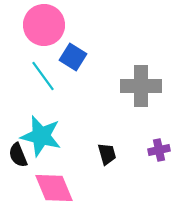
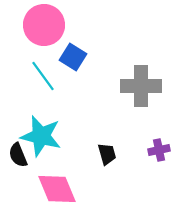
pink diamond: moved 3 px right, 1 px down
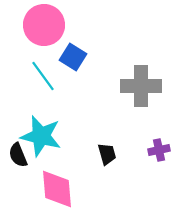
pink diamond: rotated 18 degrees clockwise
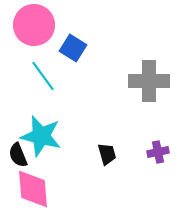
pink circle: moved 10 px left
blue square: moved 9 px up
gray cross: moved 8 px right, 5 px up
purple cross: moved 1 px left, 2 px down
pink diamond: moved 24 px left
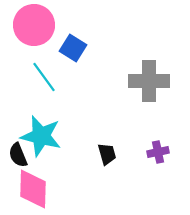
cyan line: moved 1 px right, 1 px down
pink diamond: rotated 6 degrees clockwise
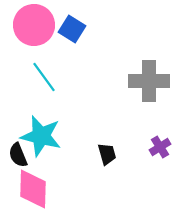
blue square: moved 1 px left, 19 px up
purple cross: moved 2 px right, 5 px up; rotated 20 degrees counterclockwise
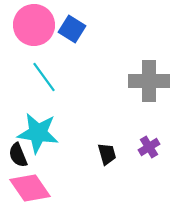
cyan star: moved 3 px left, 3 px up; rotated 6 degrees counterclockwise
purple cross: moved 11 px left
pink diamond: moved 3 px left, 1 px up; rotated 36 degrees counterclockwise
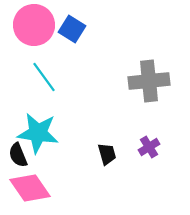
gray cross: rotated 6 degrees counterclockwise
